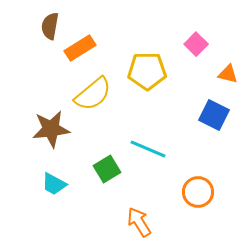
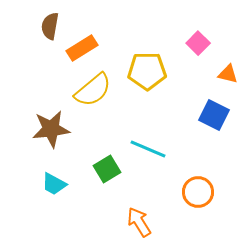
pink square: moved 2 px right, 1 px up
orange rectangle: moved 2 px right
yellow semicircle: moved 4 px up
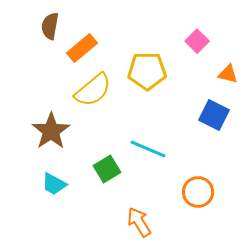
pink square: moved 1 px left, 2 px up
orange rectangle: rotated 8 degrees counterclockwise
brown star: moved 2 px down; rotated 27 degrees counterclockwise
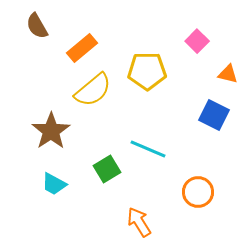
brown semicircle: moved 13 px left; rotated 40 degrees counterclockwise
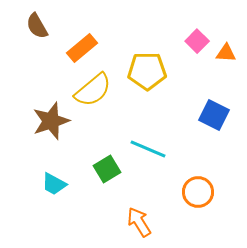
orange triangle: moved 2 px left, 21 px up; rotated 10 degrees counterclockwise
brown star: moved 10 px up; rotated 15 degrees clockwise
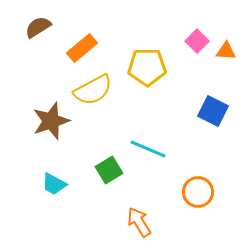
brown semicircle: moved 1 px right, 1 px down; rotated 88 degrees clockwise
orange triangle: moved 2 px up
yellow pentagon: moved 4 px up
yellow semicircle: rotated 12 degrees clockwise
blue square: moved 1 px left, 4 px up
green square: moved 2 px right, 1 px down
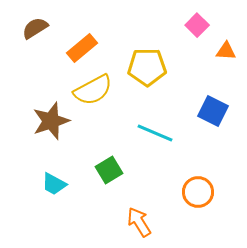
brown semicircle: moved 3 px left, 1 px down
pink square: moved 16 px up
cyan line: moved 7 px right, 16 px up
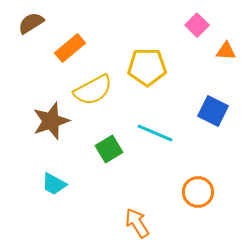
brown semicircle: moved 4 px left, 5 px up
orange rectangle: moved 12 px left
green square: moved 21 px up
orange arrow: moved 2 px left, 1 px down
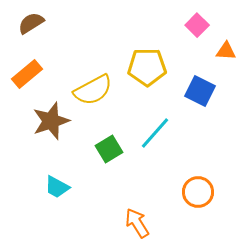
orange rectangle: moved 43 px left, 26 px down
blue square: moved 13 px left, 20 px up
cyan line: rotated 72 degrees counterclockwise
cyan trapezoid: moved 3 px right, 3 px down
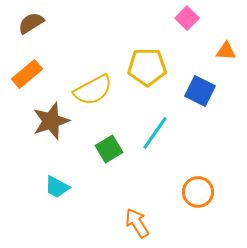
pink square: moved 10 px left, 7 px up
cyan line: rotated 6 degrees counterclockwise
